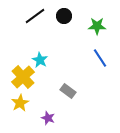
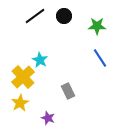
gray rectangle: rotated 28 degrees clockwise
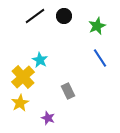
green star: rotated 24 degrees counterclockwise
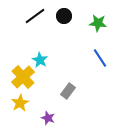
green star: moved 1 px right, 3 px up; rotated 30 degrees clockwise
gray rectangle: rotated 63 degrees clockwise
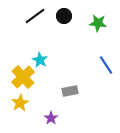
blue line: moved 6 px right, 7 px down
gray rectangle: moved 2 px right; rotated 42 degrees clockwise
purple star: moved 3 px right; rotated 16 degrees clockwise
